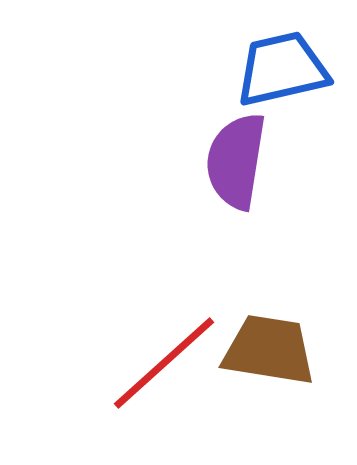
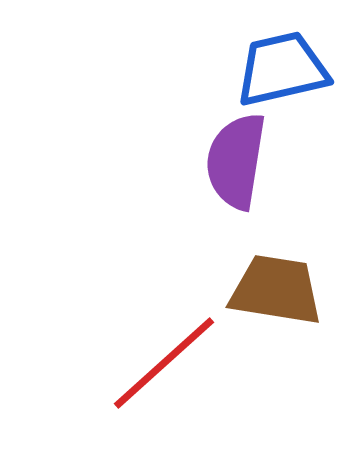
brown trapezoid: moved 7 px right, 60 px up
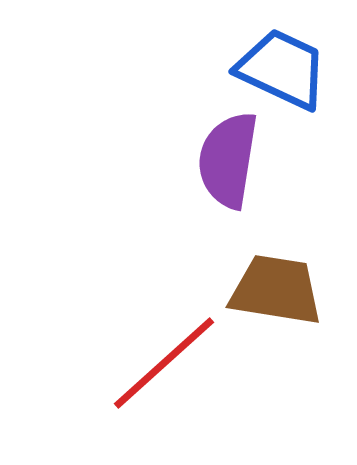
blue trapezoid: rotated 38 degrees clockwise
purple semicircle: moved 8 px left, 1 px up
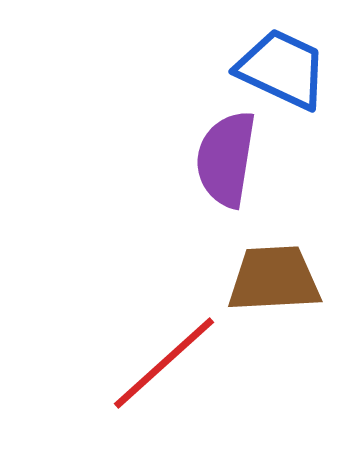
purple semicircle: moved 2 px left, 1 px up
brown trapezoid: moved 2 px left, 11 px up; rotated 12 degrees counterclockwise
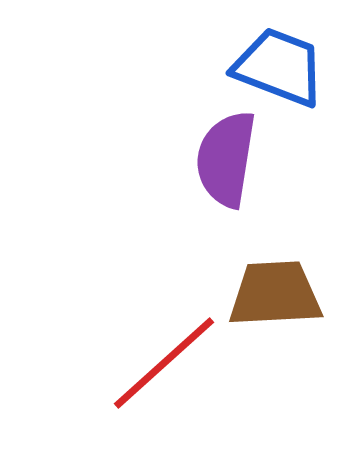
blue trapezoid: moved 3 px left, 2 px up; rotated 4 degrees counterclockwise
brown trapezoid: moved 1 px right, 15 px down
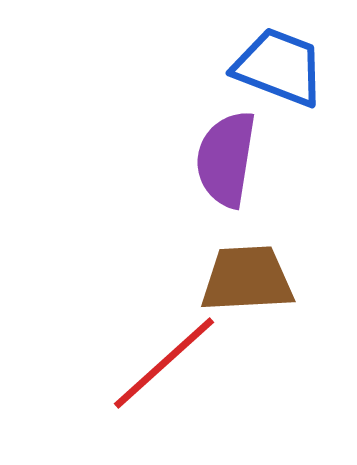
brown trapezoid: moved 28 px left, 15 px up
